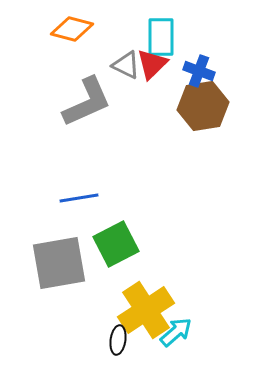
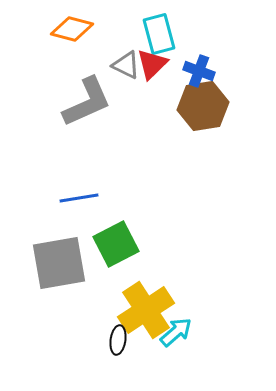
cyan rectangle: moved 2 px left, 3 px up; rotated 15 degrees counterclockwise
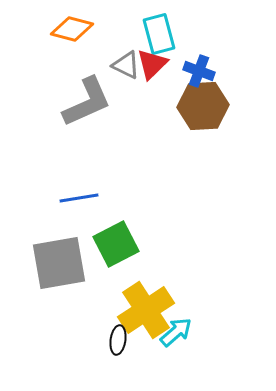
brown hexagon: rotated 6 degrees clockwise
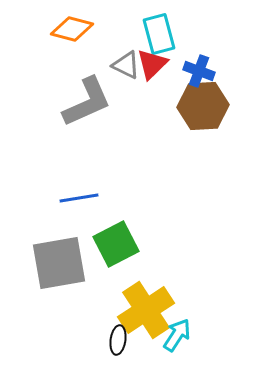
cyan arrow: moved 1 px right, 3 px down; rotated 16 degrees counterclockwise
